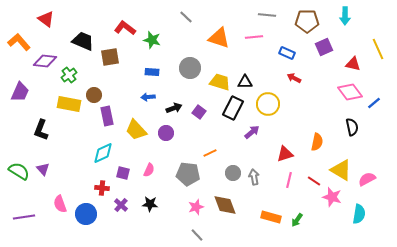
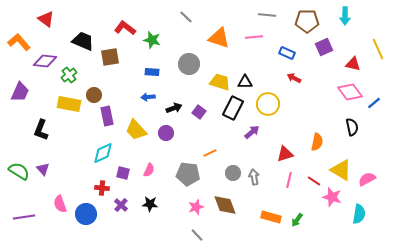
gray circle at (190, 68): moved 1 px left, 4 px up
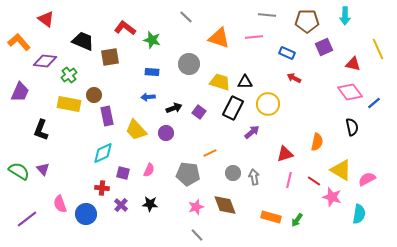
purple line at (24, 217): moved 3 px right, 2 px down; rotated 30 degrees counterclockwise
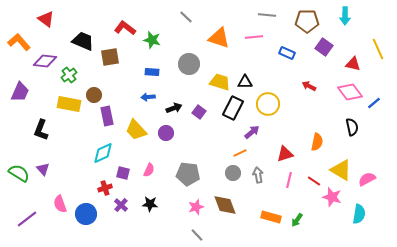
purple square at (324, 47): rotated 30 degrees counterclockwise
red arrow at (294, 78): moved 15 px right, 8 px down
orange line at (210, 153): moved 30 px right
green semicircle at (19, 171): moved 2 px down
gray arrow at (254, 177): moved 4 px right, 2 px up
red cross at (102, 188): moved 3 px right; rotated 24 degrees counterclockwise
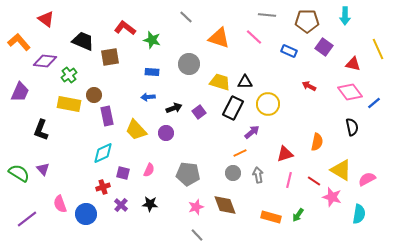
pink line at (254, 37): rotated 48 degrees clockwise
blue rectangle at (287, 53): moved 2 px right, 2 px up
purple square at (199, 112): rotated 16 degrees clockwise
red cross at (105, 188): moved 2 px left, 1 px up
green arrow at (297, 220): moved 1 px right, 5 px up
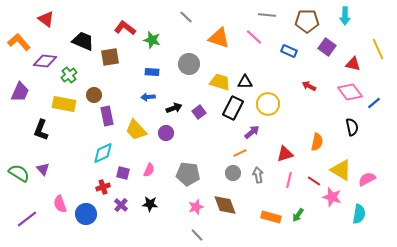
purple square at (324, 47): moved 3 px right
yellow rectangle at (69, 104): moved 5 px left
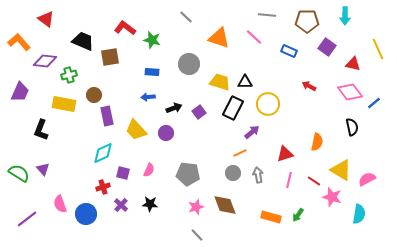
green cross at (69, 75): rotated 21 degrees clockwise
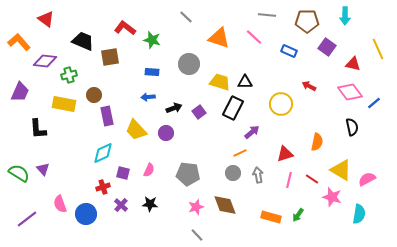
yellow circle at (268, 104): moved 13 px right
black L-shape at (41, 130): moved 3 px left, 1 px up; rotated 25 degrees counterclockwise
red line at (314, 181): moved 2 px left, 2 px up
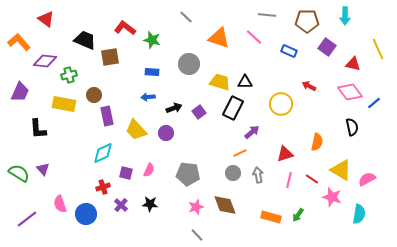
black trapezoid at (83, 41): moved 2 px right, 1 px up
purple square at (123, 173): moved 3 px right
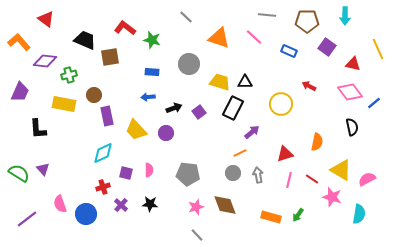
pink semicircle at (149, 170): rotated 24 degrees counterclockwise
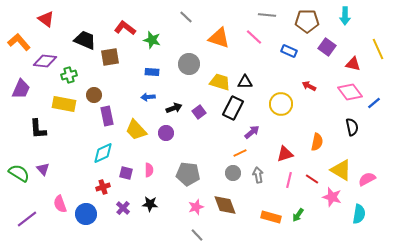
purple trapezoid at (20, 92): moved 1 px right, 3 px up
purple cross at (121, 205): moved 2 px right, 3 px down
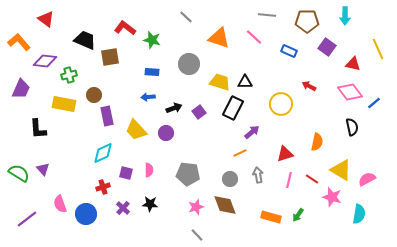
gray circle at (233, 173): moved 3 px left, 6 px down
